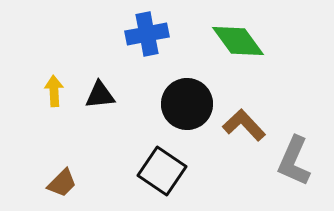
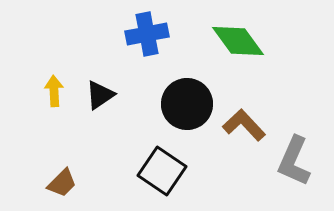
black triangle: rotated 28 degrees counterclockwise
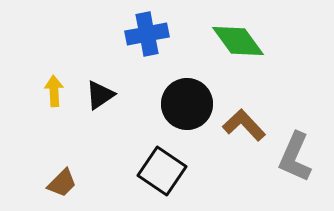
gray L-shape: moved 1 px right, 4 px up
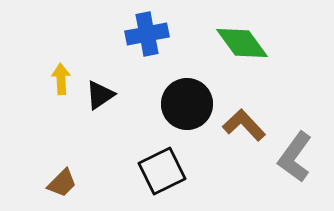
green diamond: moved 4 px right, 2 px down
yellow arrow: moved 7 px right, 12 px up
gray L-shape: rotated 12 degrees clockwise
black square: rotated 30 degrees clockwise
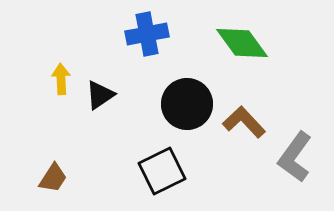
brown L-shape: moved 3 px up
brown trapezoid: moved 9 px left, 5 px up; rotated 12 degrees counterclockwise
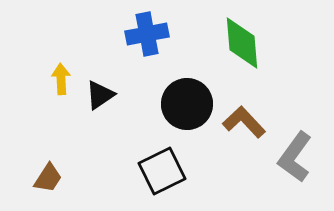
green diamond: rotated 32 degrees clockwise
brown trapezoid: moved 5 px left
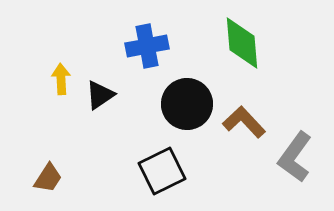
blue cross: moved 12 px down
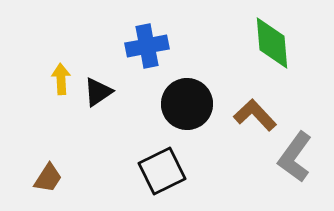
green diamond: moved 30 px right
black triangle: moved 2 px left, 3 px up
brown L-shape: moved 11 px right, 7 px up
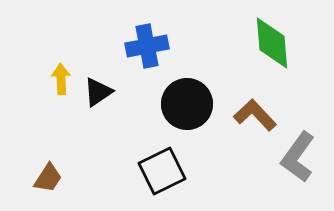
gray L-shape: moved 3 px right
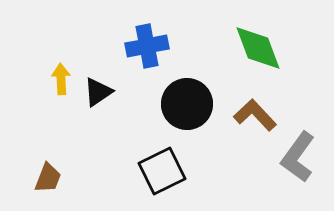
green diamond: moved 14 px left, 5 px down; rotated 16 degrees counterclockwise
brown trapezoid: rotated 12 degrees counterclockwise
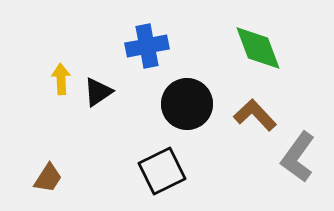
brown trapezoid: rotated 12 degrees clockwise
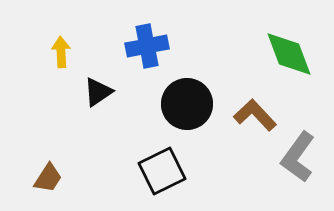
green diamond: moved 31 px right, 6 px down
yellow arrow: moved 27 px up
